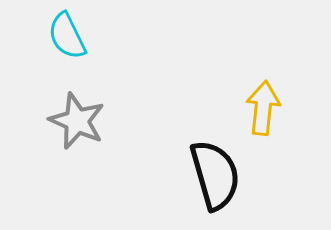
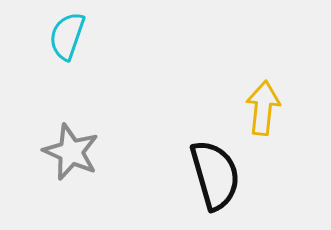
cyan semicircle: rotated 45 degrees clockwise
gray star: moved 6 px left, 31 px down
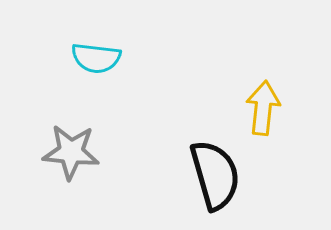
cyan semicircle: moved 29 px right, 22 px down; rotated 102 degrees counterclockwise
gray star: rotated 18 degrees counterclockwise
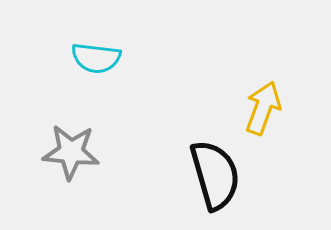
yellow arrow: rotated 14 degrees clockwise
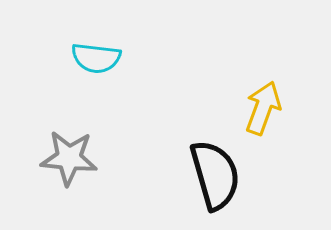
gray star: moved 2 px left, 6 px down
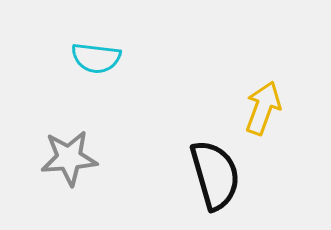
gray star: rotated 10 degrees counterclockwise
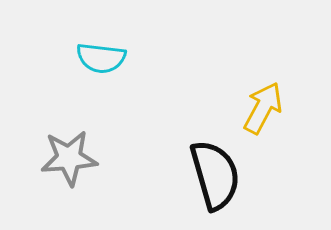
cyan semicircle: moved 5 px right
yellow arrow: rotated 8 degrees clockwise
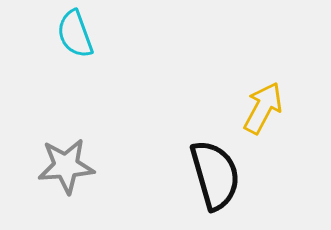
cyan semicircle: moved 26 px left, 24 px up; rotated 63 degrees clockwise
gray star: moved 3 px left, 8 px down
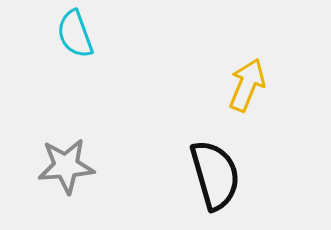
yellow arrow: moved 16 px left, 23 px up; rotated 6 degrees counterclockwise
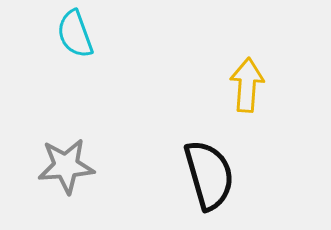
yellow arrow: rotated 18 degrees counterclockwise
black semicircle: moved 6 px left
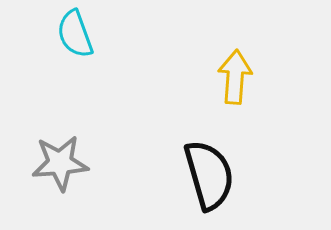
yellow arrow: moved 12 px left, 8 px up
gray star: moved 6 px left, 3 px up
